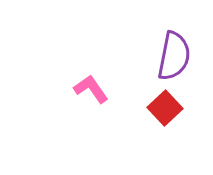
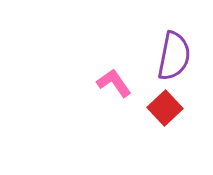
pink L-shape: moved 23 px right, 6 px up
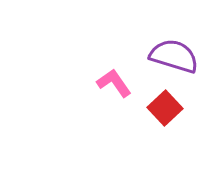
purple semicircle: rotated 84 degrees counterclockwise
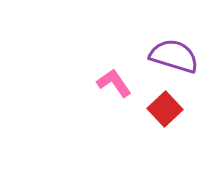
red square: moved 1 px down
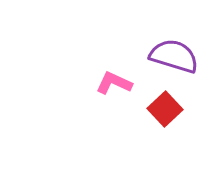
pink L-shape: rotated 30 degrees counterclockwise
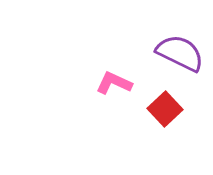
purple semicircle: moved 6 px right, 3 px up; rotated 9 degrees clockwise
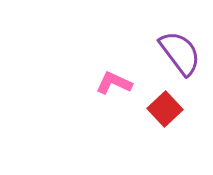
purple semicircle: rotated 27 degrees clockwise
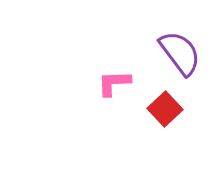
pink L-shape: rotated 27 degrees counterclockwise
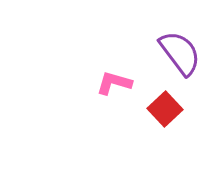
pink L-shape: rotated 18 degrees clockwise
